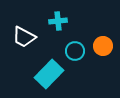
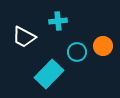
cyan circle: moved 2 px right, 1 px down
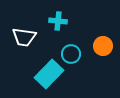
cyan cross: rotated 12 degrees clockwise
white trapezoid: rotated 20 degrees counterclockwise
cyan circle: moved 6 px left, 2 px down
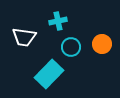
cyan cross: rotated 18 degrees counterclockwise
orange circle: moved 1 px left, 2 px up
cyan circle: moved 7 px up
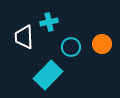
cyan cross: moved 9 px left, 1 px down
white trapezoid: rotated 80 degrees clockwise
cyan rectangle: moved 1 px left, 1 px down
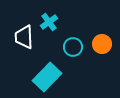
cyan cross: rotated 24 degrees counterclockwise
cyan circle: moved 2 px right
cyan rectangle: moved 1 px left, 2 px down
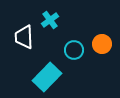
cyan cross: moved 1 px right, 2 px up
cyan circle: moved 1 px right, 3 px down
